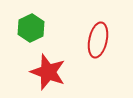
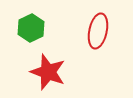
red ellipse: moved 9 px up
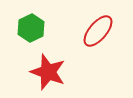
red ellipse: rotated 28 degrees clockwise
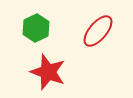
green hexagon: moved 5 px right
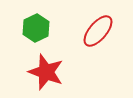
red star: moved 2 px left
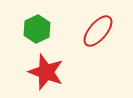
green hexagon: moved 1 px right, 1 px down
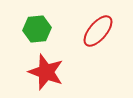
green hexagon: rotated 20 degrees clockwise
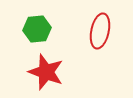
red ellipse: moved 2 px right; rotated 28 degrees counterclockwise
